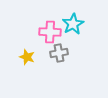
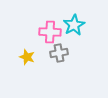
cyan star: moved 1 px right, 1 px down
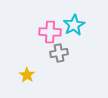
yellow star: moved 18 px down; rotated 14 degrees clockwise
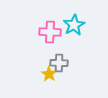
gray cross: moved 10 px down; rotated 12 degrees clockwise
yellow star: moved 22 px right, 1 px up
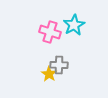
pink cross: rotated 15 degrees clockwise
gray cross: moved 2 px down
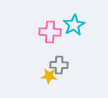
pink cross: rotated 15 degrees counterclockwise
yellow star: moved 2 px down; rotated 28 degrees counterclockwise
